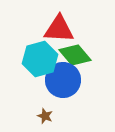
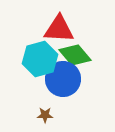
blue circle: moved 1 px up
brown star: moved 1 px up; rotated 21 degrees counterclockwise
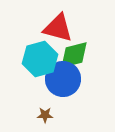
red triangle: moved 1 px left, 1 px up; rotated 12 degrees clockwise
green diamond: moved 1 px left; rotated 64 degrees counterclockwise
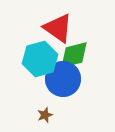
red triangle: rotated 20 degrees clockwise
brown star: rotated 21 degrees counterclockwise
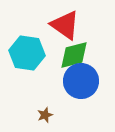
red triangle: moved 7 px right, 3 px up
cyan hexagon: moved 13 px left, 6 px up; rotated 24 degrees clockwise
blue circle: moved 18 px right, 2 px down
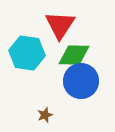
red triangle: moved 5 px left; rotated 28 degrees clockwise
green diamond: rotated 16 degrees clockwise
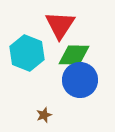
cyan hexagon: rotated 12 degrees clockwise
blue circle: moved 1 px left, 1 px up
brown star: moved 1 px left
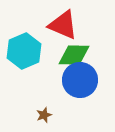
red triangle: moved 3 px right; rotated 40 degrees counterclockwise
cyan hexagon: moved 3 px left, 2 px up; rotated 16 degrees clockwise
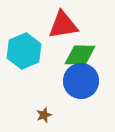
red triangle: rotated 32 degrees counterclockwise
green diamond: moved 6 px right
blue circle: moved 1 px right, 1 px down
